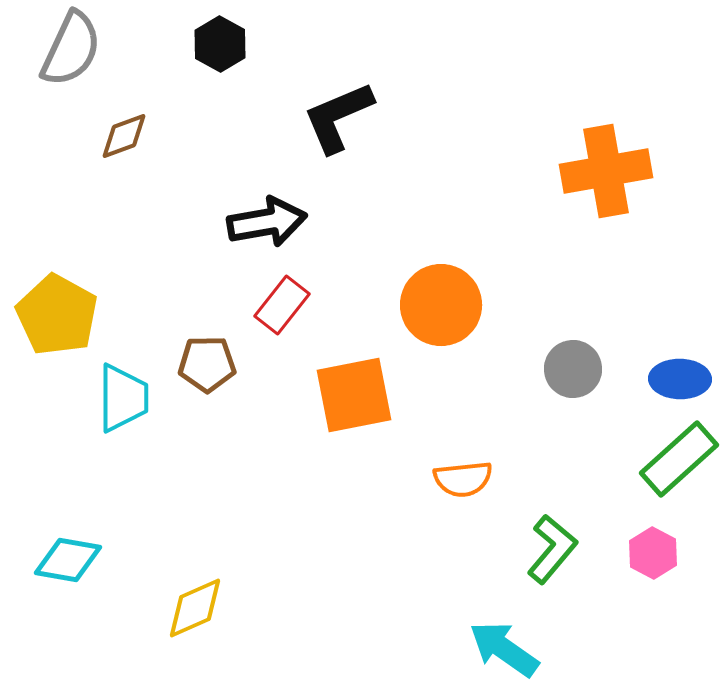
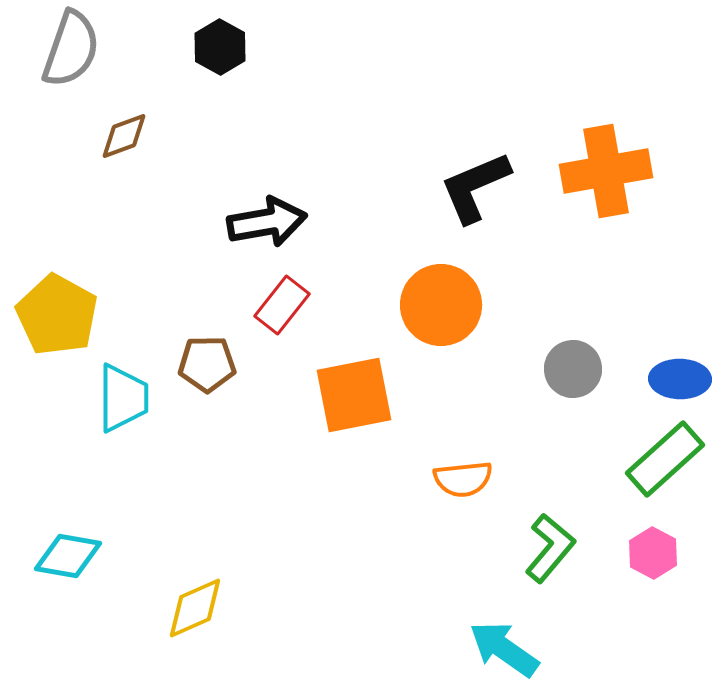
black hexagon: moved 3 px down
gray semicircle: rotated 6 degrees counterclockwise
black L-shape: moved 137 px right, 70 px down
green rectangle: moved 14 px left
green L-shape: moved 2 px left, 1 px up
cyan diamond: moved 4 px up
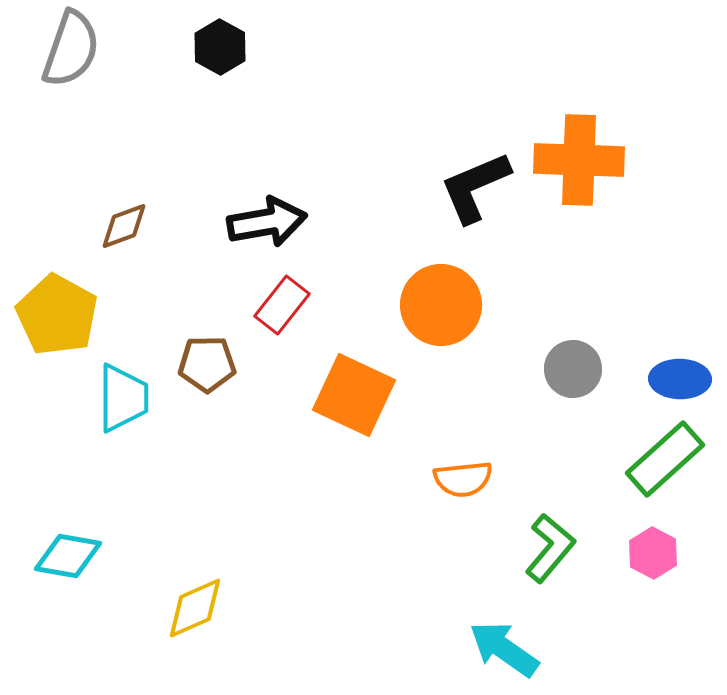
brown diamond: moved 90 px down
orange cross: moved 27 px left, 11 px up; rotated 12 degrees clockwise
orange square: rotated 36 degrees clockwise
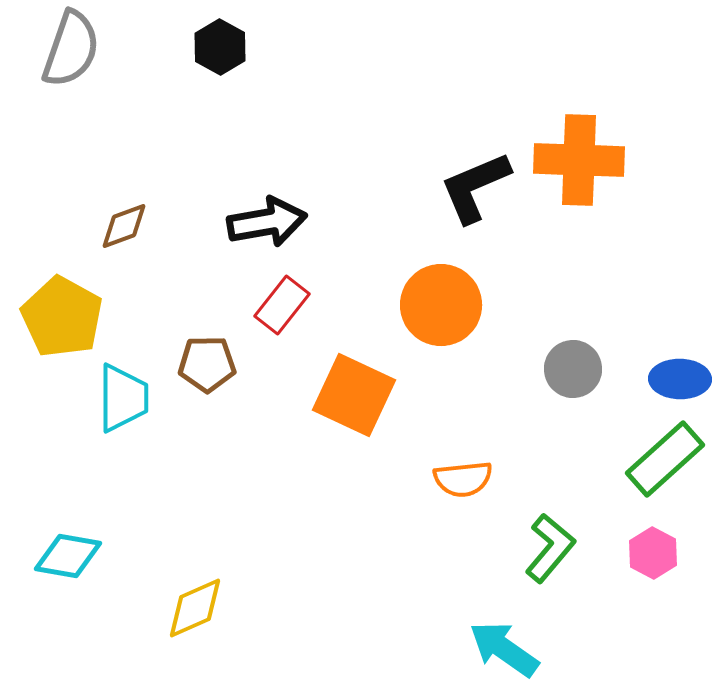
yellow pentagon: moved 5 px right, 2 px down
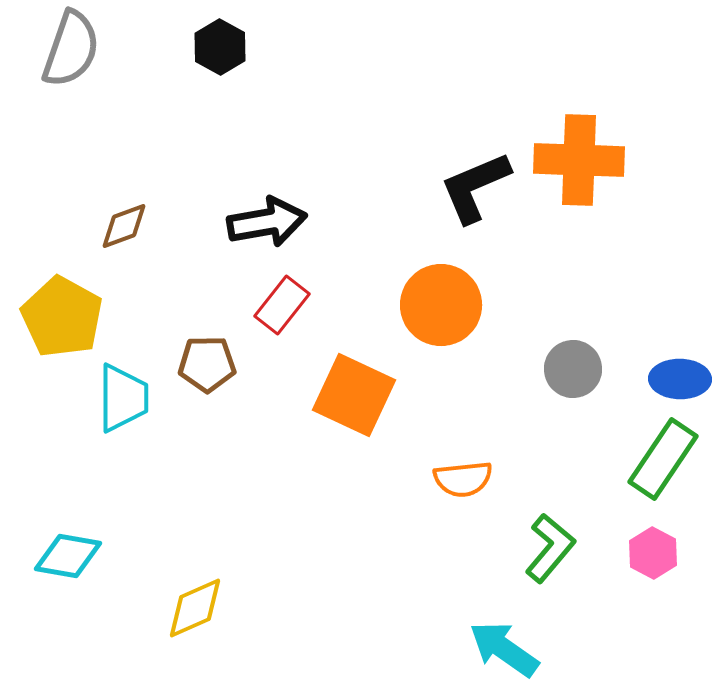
green rectangle: moved 2 px left; rotated 14 degrees counterclockwise
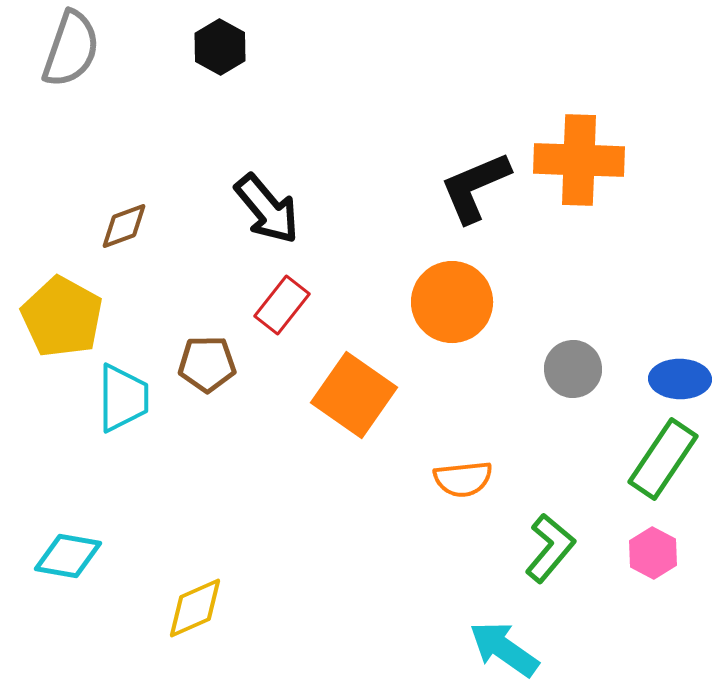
black arrow: moved 13 px up; rotated 60 degrees clockwise
orange circle: moved 11 px right, 3 px up
orange square: rotated 10 degrees clockwise
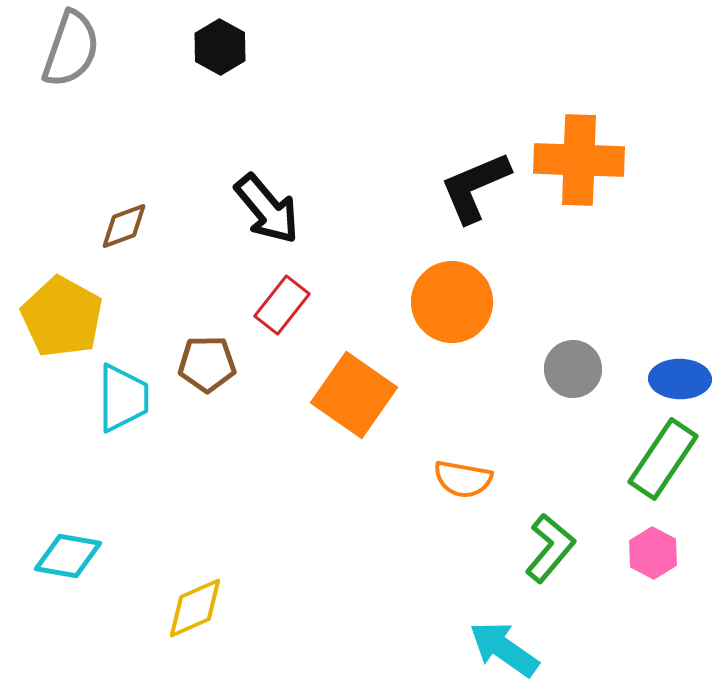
orange semicircle: rotated 16 degrees clockwise
